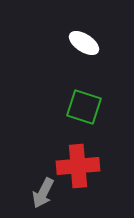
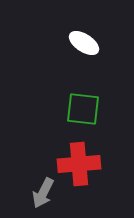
green square: moved 1 px left, 2 px down; rotated 12 degrees counterclockwise
red cross: moved 1 px right, 2 px up
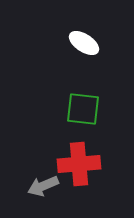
gray arrow: moved 7 px up; rotated 40 degrees clockwise
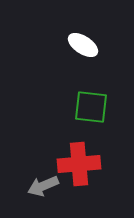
white ellipse: moved 1 px left, 2 px down
green square: moved 8 px right, 2 px up
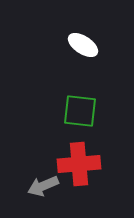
green square: moved 11 px left, 4 px down
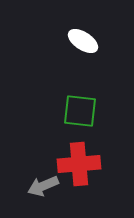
white ellipse: moved 4 px up
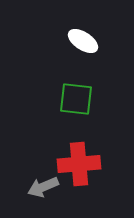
green square: moved 4 px left, 12 px up
gray arrow: moved 1 px down
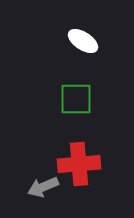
green square: rotated 6 degrees counterclockwise
